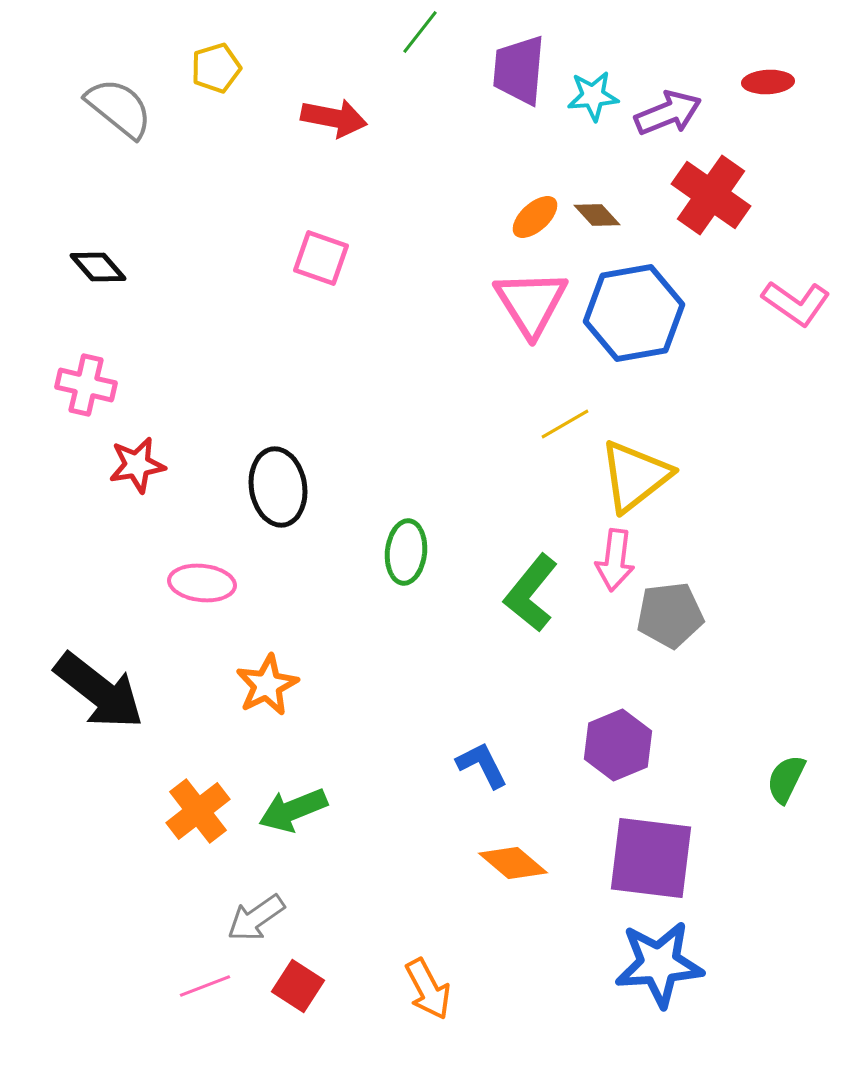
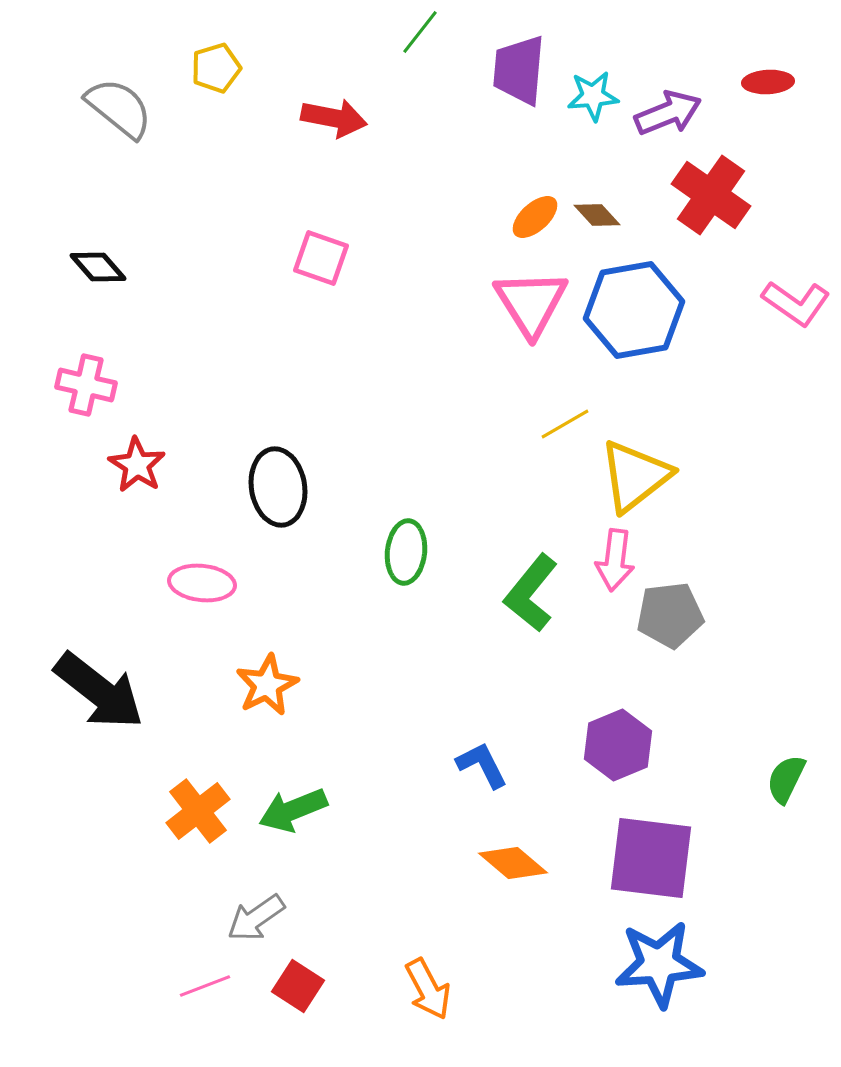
blue hexagon: moved 3 px up
red star: rotated 30 degrees counterclockwise
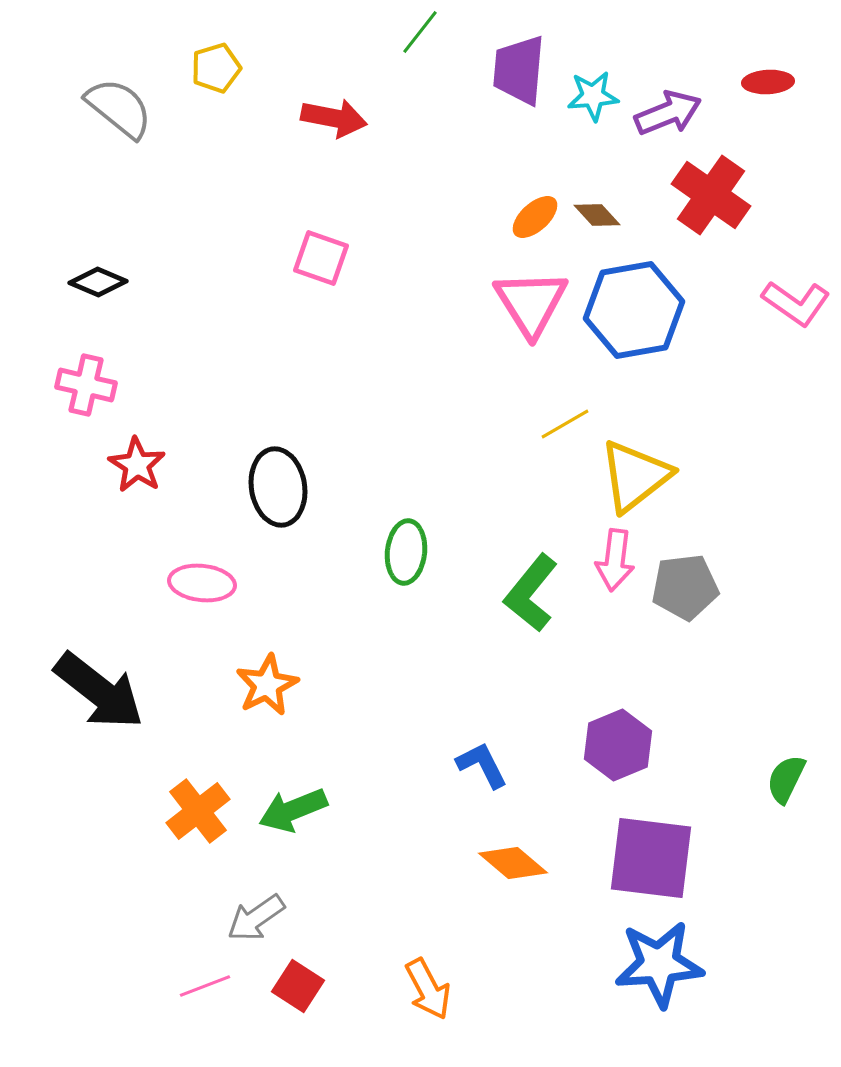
black diamond: moved 15 px down; rotated 26 degrees counterclockwise
gray pentagon: moved 15 px right, 28 px up
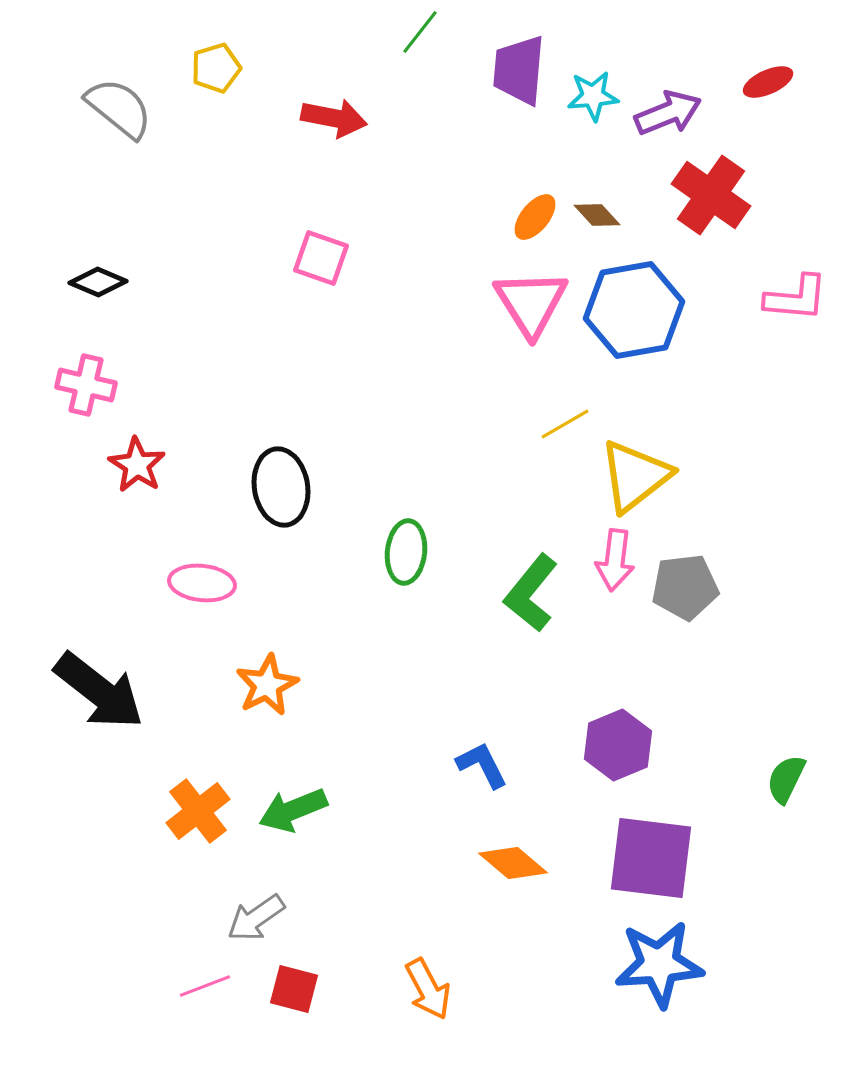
red ellipse: rotated 21 degrees counterclockwise
orange ellipse: rotated 9 degrees counterclockwise
pink L-shape: moved 5 px up; rotated 30 degrees counterclockwise
black ellipse: moved 3 px right
red square: moved 4 px left, 3 px down; rotated 18 degrees counterclockwise
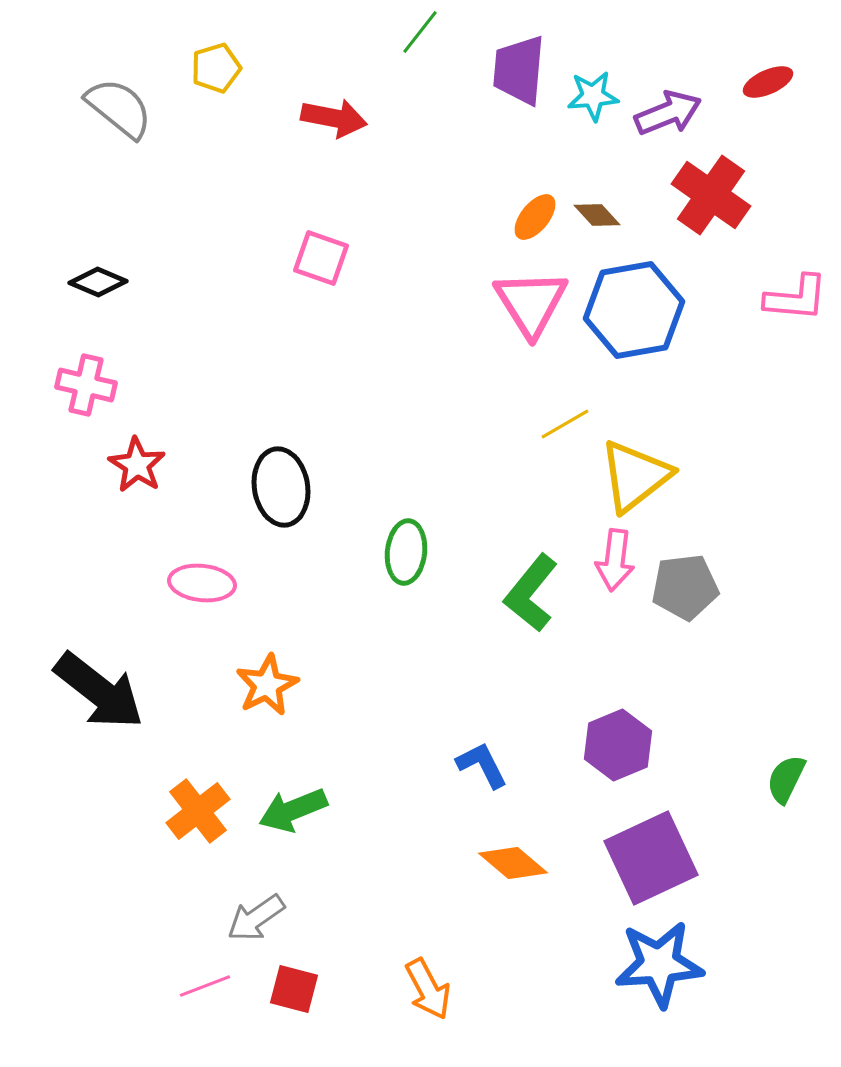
purple square: rotated 32 degrees counterclockwise
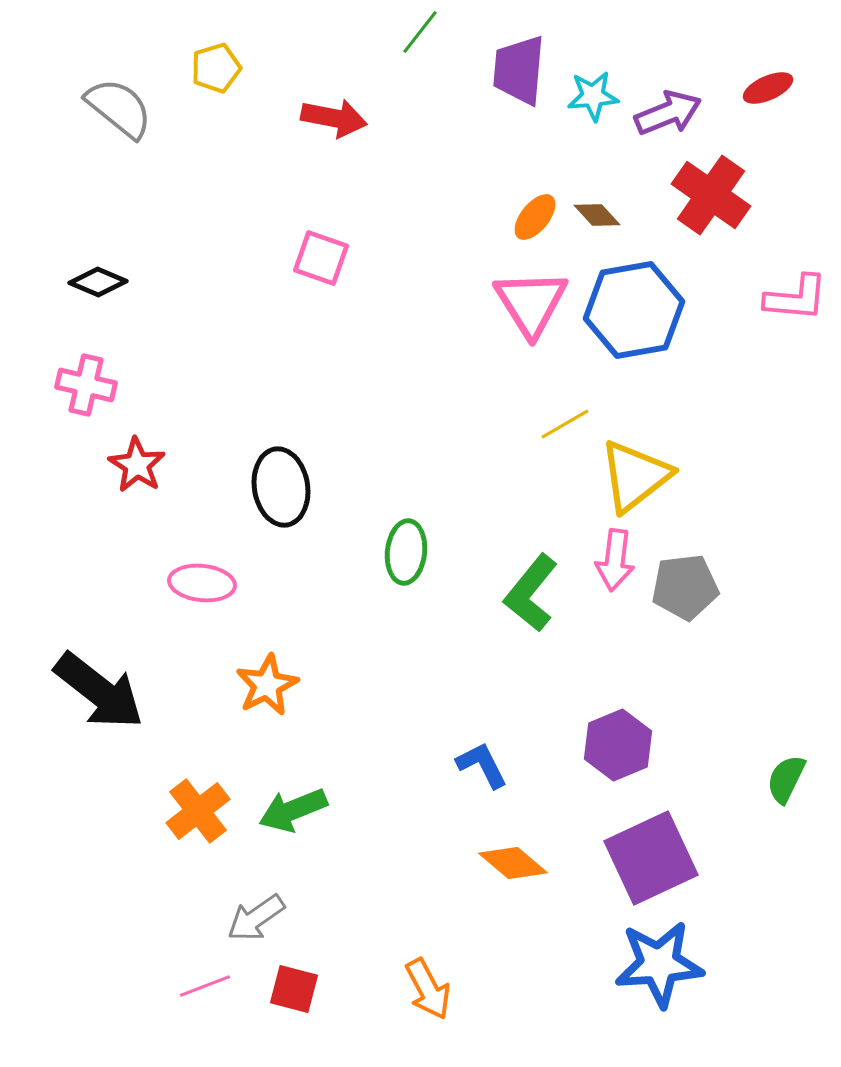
red ellipse: moved 6 px down
